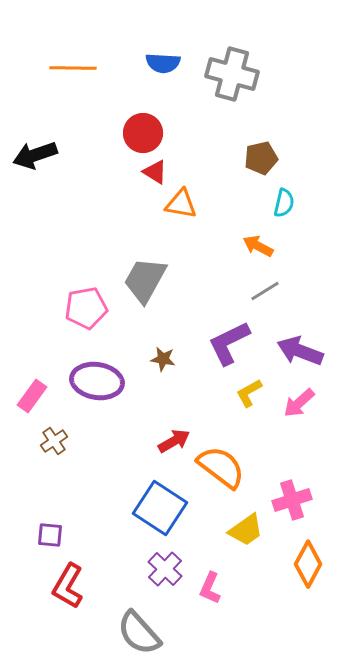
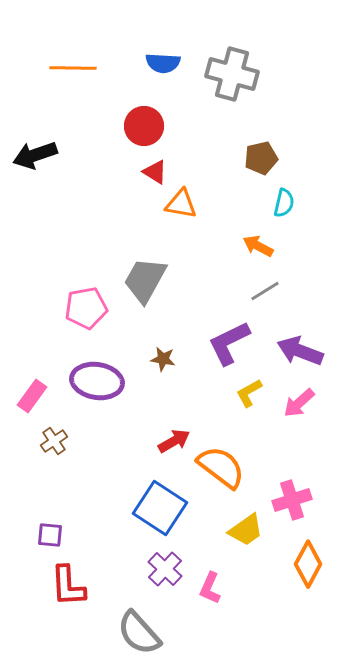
red circle: moved 1 px right, 7 px up
red L-shape: rotated 33 degrees counterclockwise
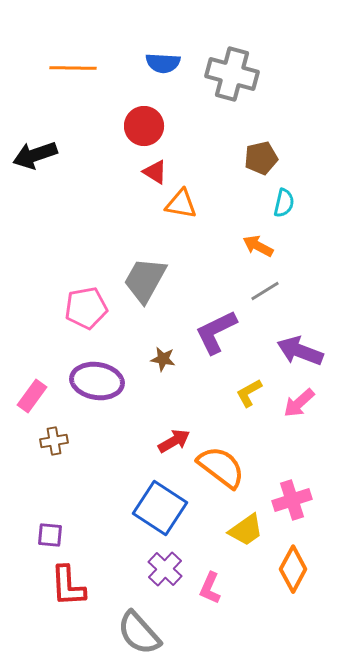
purple L-shape: moved 13 px left, 11 px up
brown cross: rotated 24 degrees clockwise
orange diamond: moved 15 px left, 5 px down
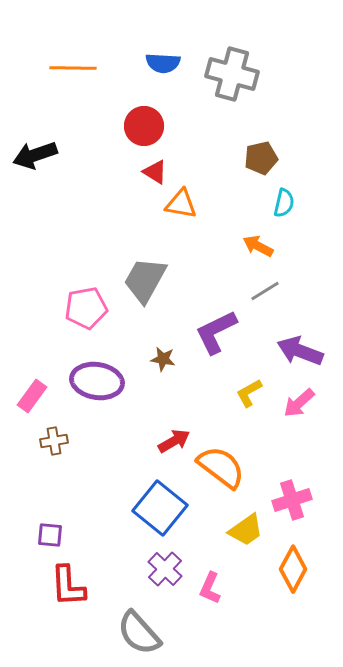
blue square: rotated 6 degrees clockwise
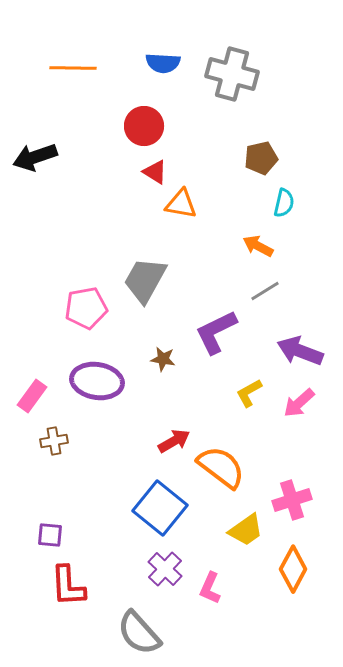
black arrow: moved 2 px down
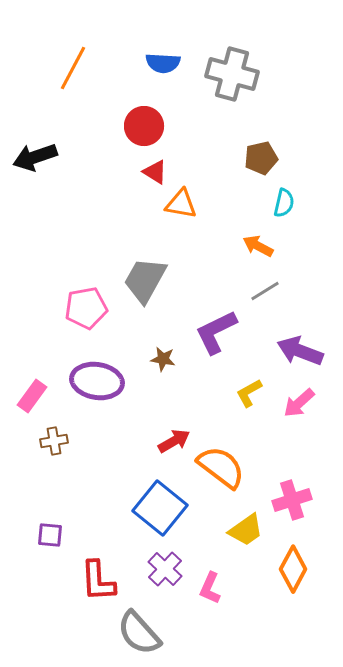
orange line: rotated 63 degrees counterclockwise
red L-shape: moved 30 px right, 5 px up
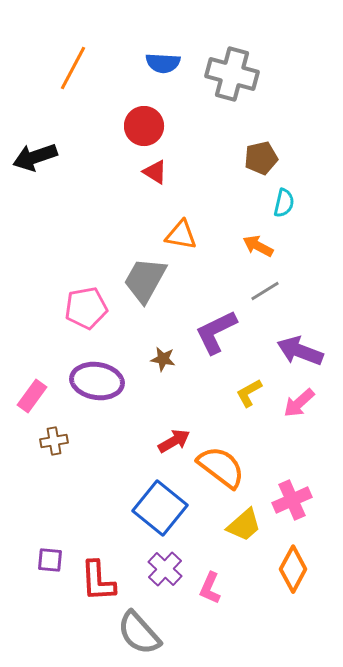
orange triangle: moved 31 px down
pink cross: rotated 6 degrees counterclockwise
yellow trapezoid: moved 2 px left, 5 px up; rotated 6 degrees counterclockwise
purple square: moved 25 px down
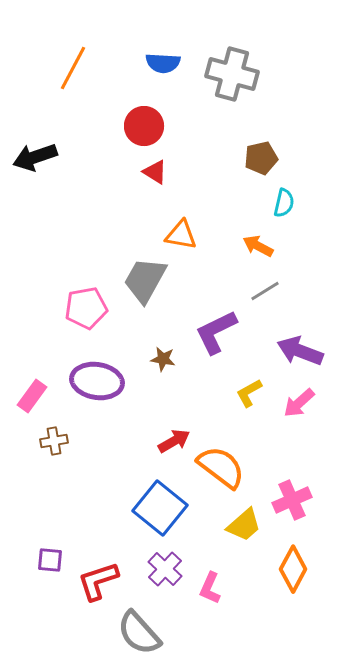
red L-shape: rotated 75 degrees clockwise
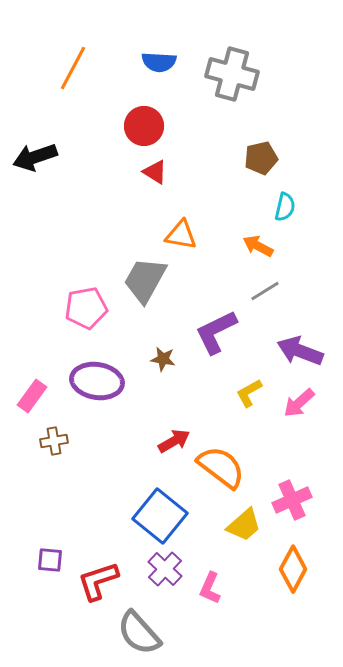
blue semicircle: moved 4 px left, 1 px up
cyan semicircle: moved 1 px right, 4 px down
blue square: moved 8 px down
